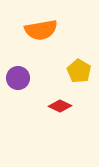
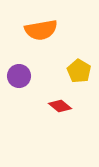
purple circle: moved 1 px right, 2 px up
red diamond: rotated 15 degrees clockwise
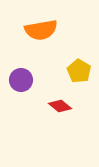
purple circle: moved 2 px right, 4 px down
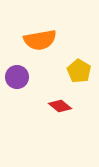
orange semicircle: moved 1 px left, 10 px down
purple circle: moved 4 px left, 3 px up
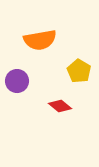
purple circle: moved 4 px down
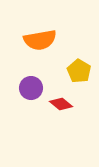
purple circle: moved 14 px right, 7 px down
red diamond: moved 1 px right, 2 px up
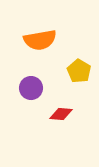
red diamond: moved 10 px down; rotated 35 degrees counterclockwise
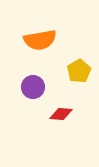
yellow pentagon: rotated 10 degrees clockwise
purple circle: moved 2 px right, 1 px up
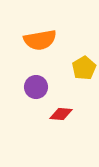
yellow pentagon: moved 5 px right, 3 px up
purple circle: moved 3 px right
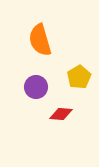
orange semicircle: rotated 84 degrees clockwise
yellow pentagon: moved 5 px left, 9 px down
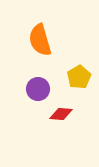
purple circle: moved 2 px right, 2 px down
